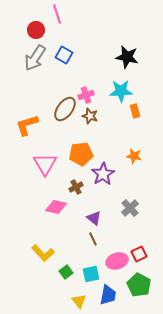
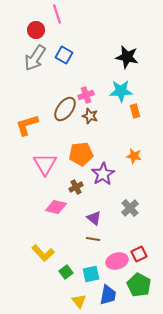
brown line: rotated 56 degrees counterclockwise
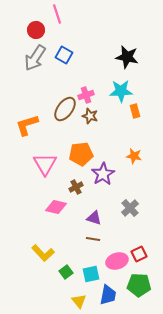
purple triangle: rotated 21 degrees counterclockwise
green pentagon: rotated 25 degrees counterclockwise
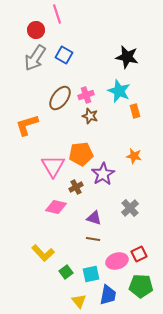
cyan star: moved 2 px left; rotated 25 degrees clockwise
brown ellipse: moved 5 px left, 11 px up
pink triangle: moved 8 px right, 2 px down
green pentagon: moved 2 px right, 1 px down
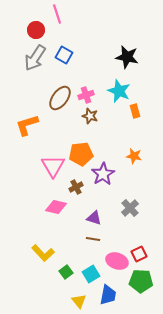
pink ellipse: rotated 35 degrees clockwise
cyan square: rotated 18 degrees counterclockwise
green pentagon: moved 5 px up
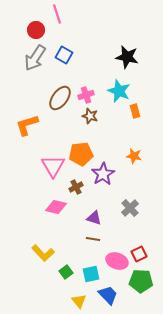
cyan square: rotated 18 degrees clockwise
blue trapezoid: rotated 55 degrees counterclockwise
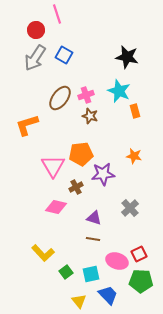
purple star: rotated 25 degrees clockwise
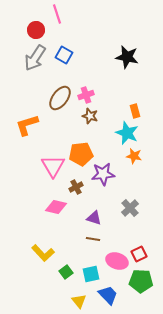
cyan star: moved 8 px right, 42 px down
